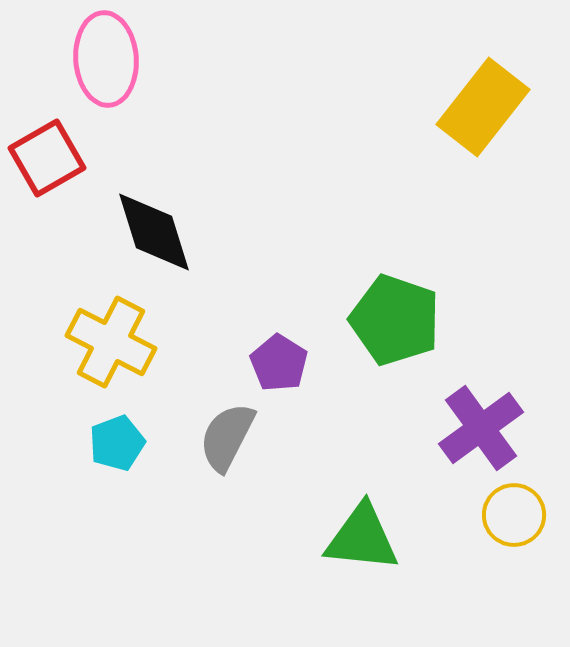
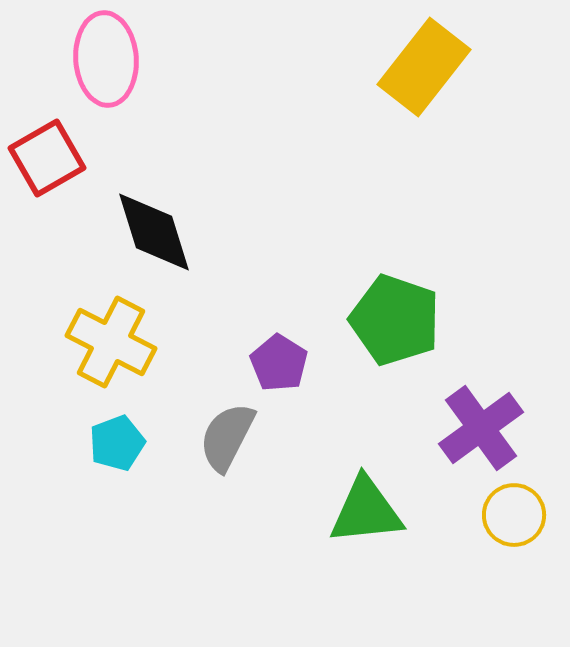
yellow rectangle: moved 59 px left, 40 px up
green triangle: moved 4 px right, 27 px up; rotated 12 degrees counterclockwise
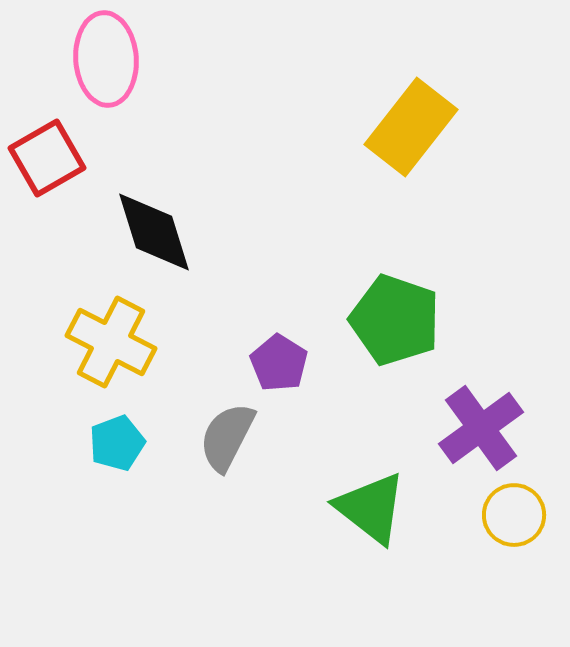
yellow rectangle: moved 13 px left, 60 px down
green triangle: moved 5 px right, 3 px up; rotated 44 degrees clockwise
